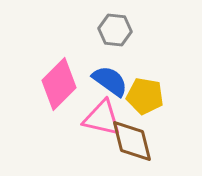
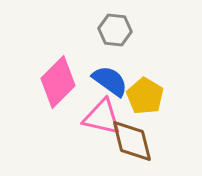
pink diamond: moved 1 px left, 2 px up
yellow pentagon: rotated 21 degrees clockwise
pink triangle: moved 1 px up
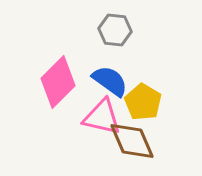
yellow pentagon: moved 2 px left, 6 px down
brown diamond: rotated 9 degrees counterclockwise
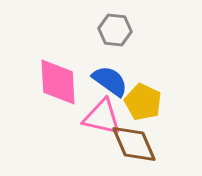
pink diamond: rotated 48 degrees counterclockwise
yellow pentagon: rotated 6 degrees counterclockwise
brown diamond: moved 2 px right, 3 px down
